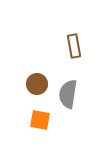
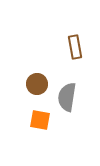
brown rectangle: moved 1 px right, 1 px down
gray semicircle: moved 1 px left, 3 px down
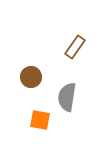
brown rectangle: rotated 45 degrees clockwise
brown circle: moved 6 px left, 7 px up
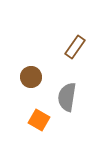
orange square: moved 1 px left; rotated 20 degrees clockwise
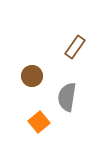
brown circle: moved 1 px right, 1 px up
orange square: moved 2 px down; rotated 20 degrees clockwise
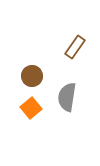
orange square: moved 8 px left, 14 px up
